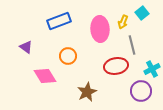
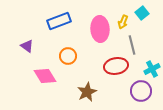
purple triangle: moved 1 px right, 1 px up
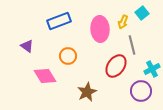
red ellipse: rotated 45 degrees counterclockwise
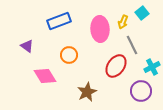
gray line: rotated 12 degrees counterclockwise
orange circle: moved 1 px right, 1 px up
cyan cross: moved 2 px up
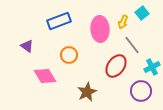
gray line: rotated 12 degrees counterclockwise
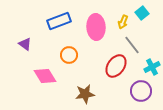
pink ellipse: moved 4 px left, 2 px up
purple triangle: moved 2 px left, 2 px up
brown star: moved 2 px left, 2 px down; rotated 18 degrees clockwise
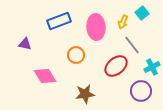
purple triangle: rotated 24 degrees counterclockwise
orange circle: moved 7 px right
red ellipse: rotated 15 degrees clockwise
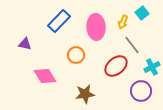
blue rectangle: rotated 25 degrees counterclockwise
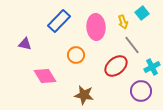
yellow arrow: rotated 40 degrees counterclockwise
brown star: moved 1 px left, 1 px down; rotated 18 degrees clockwise
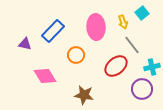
blue rectangle: moved 6 px left, 10 px down
cyan cross: rotated 14 degrees clockwise
purple circle: moved 1 px right, 2 px up
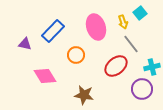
cyan square: moved 2 px left
pink ellipse: rotated 15 degrees counterclockwise
gray line: moved 1 px left, 1 px up
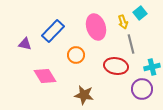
gray line: rotated 24 degrees clockwise
red ellipse: rotated 50 degrees clockwise
